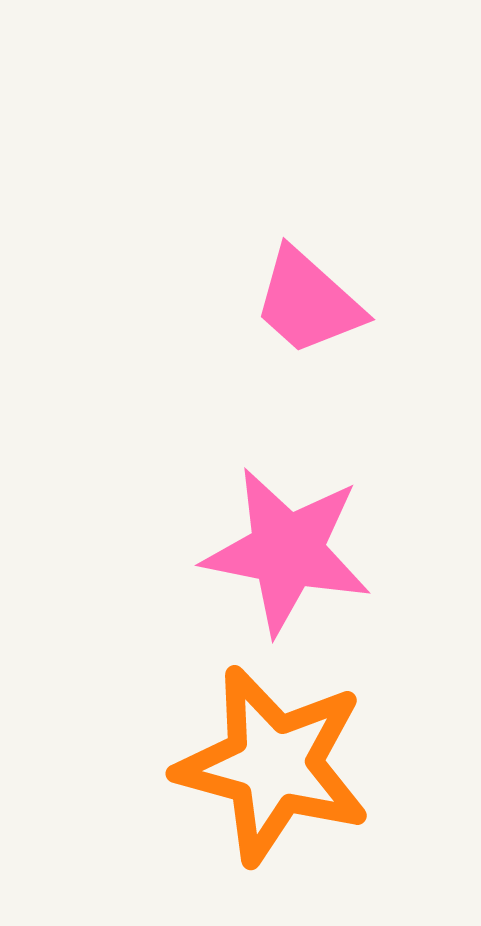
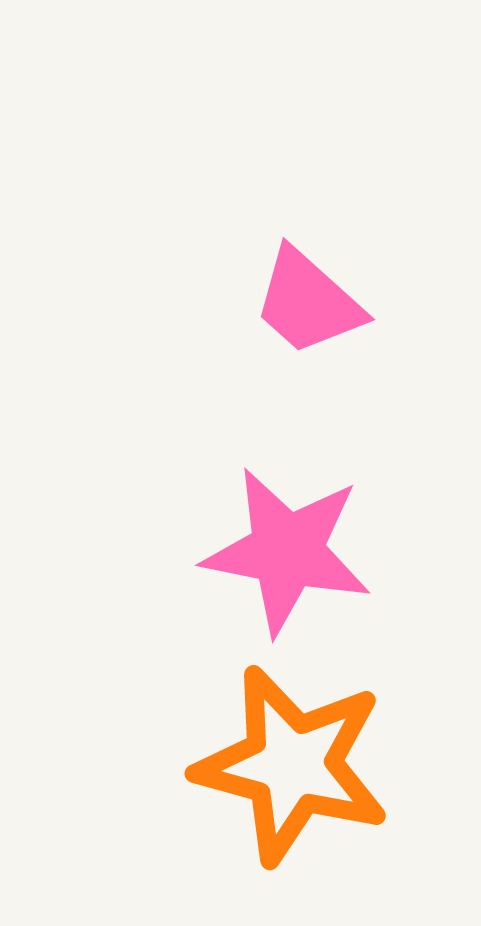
orange star: moved 19 px right
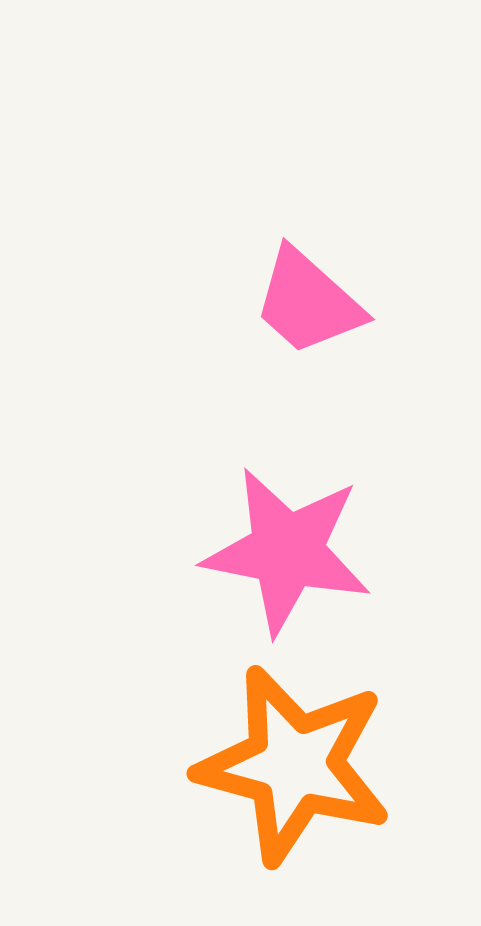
orange star: moved 2 px right
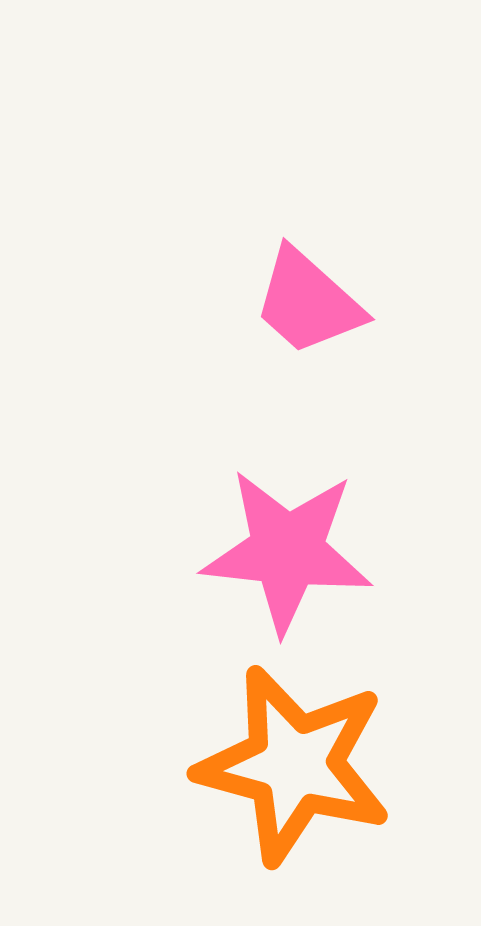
pink star: rotated 5 degrees counterclockwise
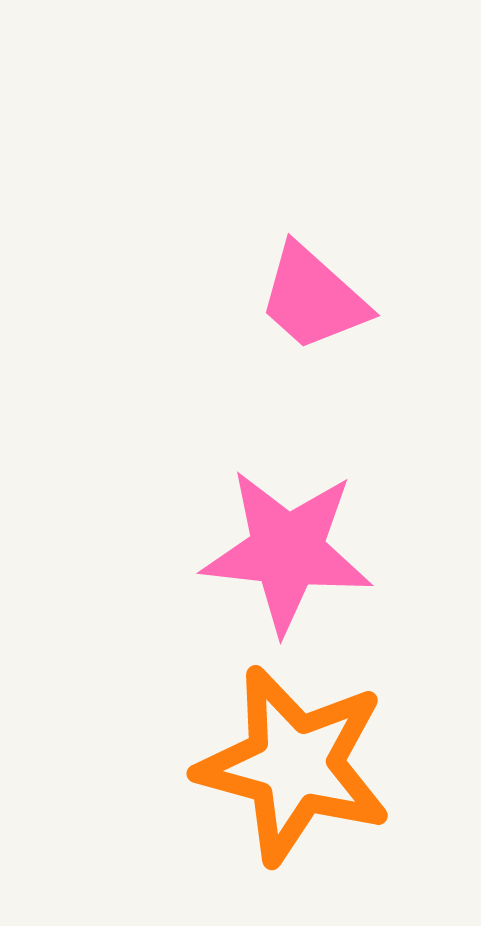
pink trapezoid: moved 5 px right, 4 px up
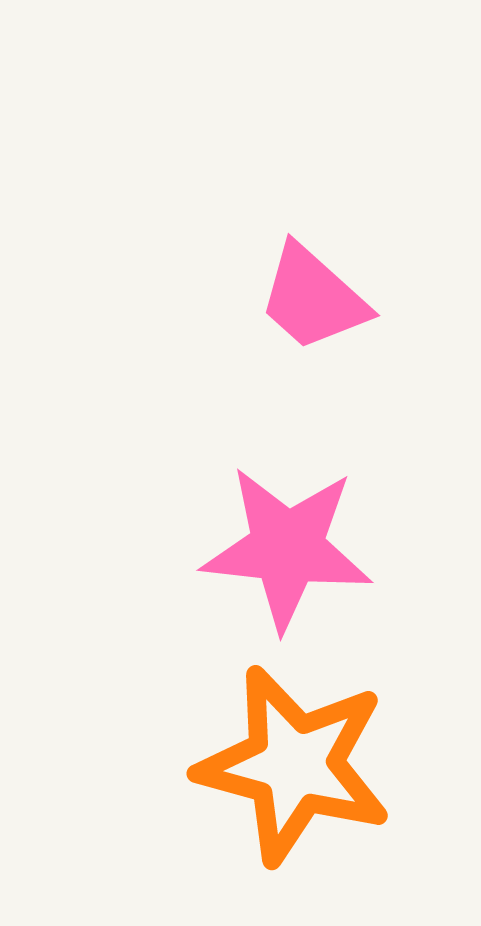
pink star: moved 3 px up
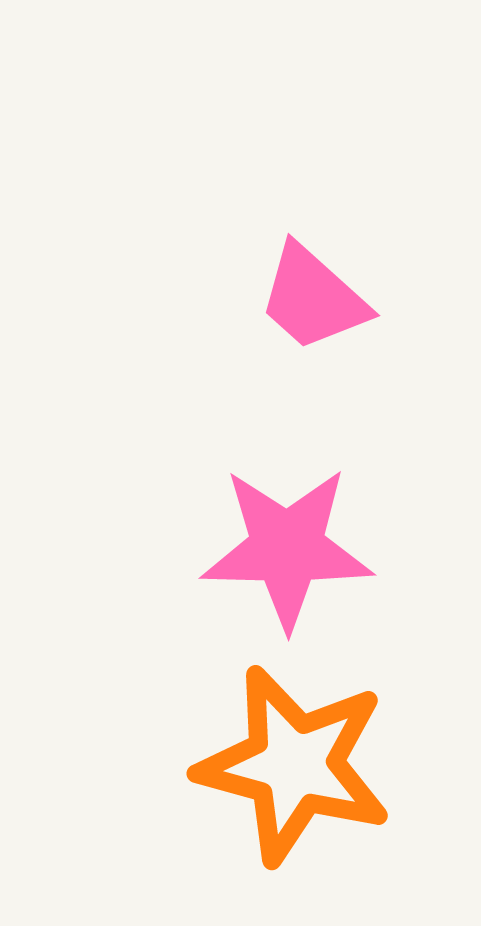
pink star: rotated 5 degrees counterclockwise
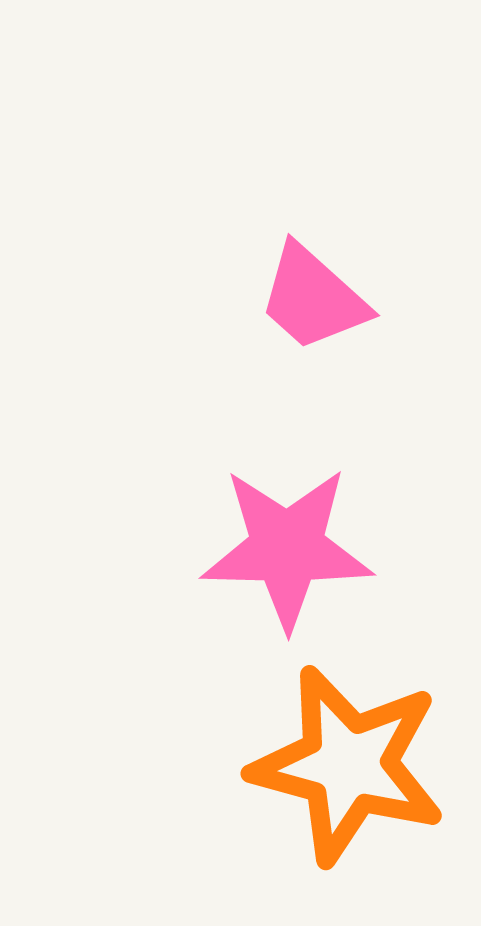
orange star: moved 54 px right
